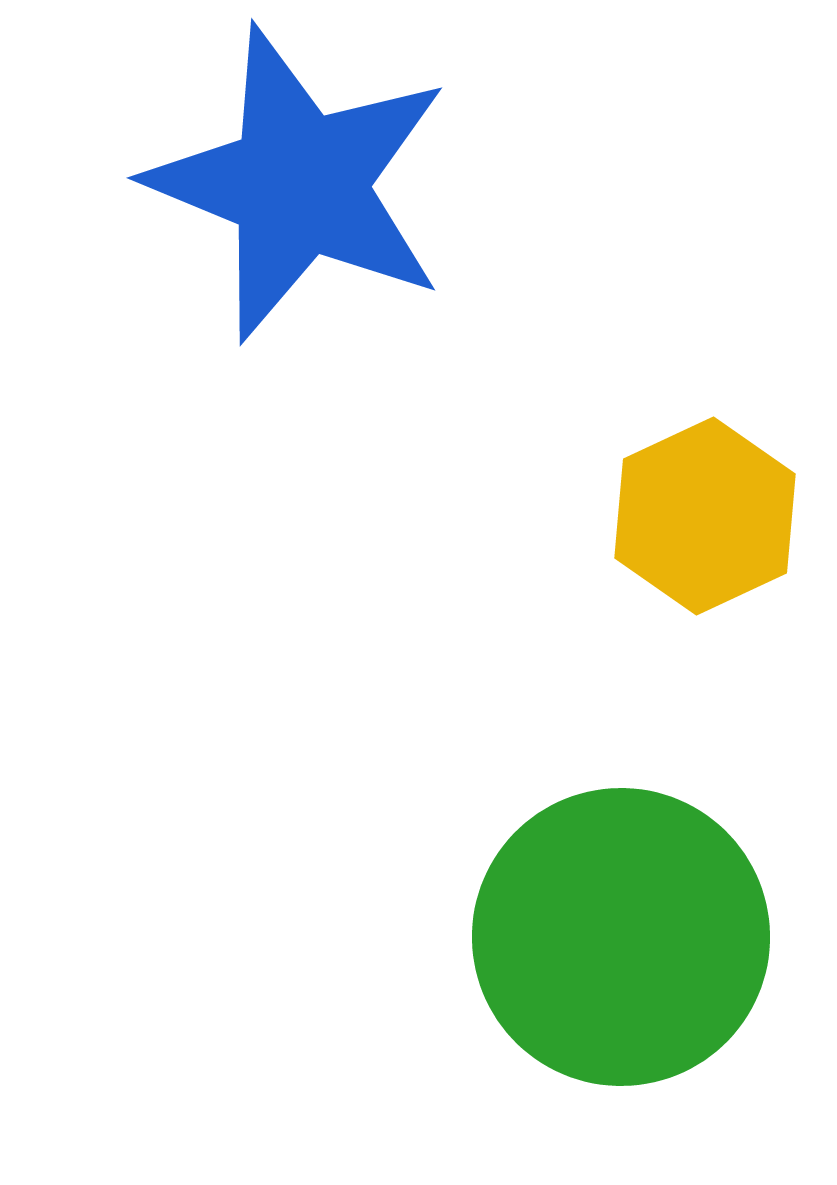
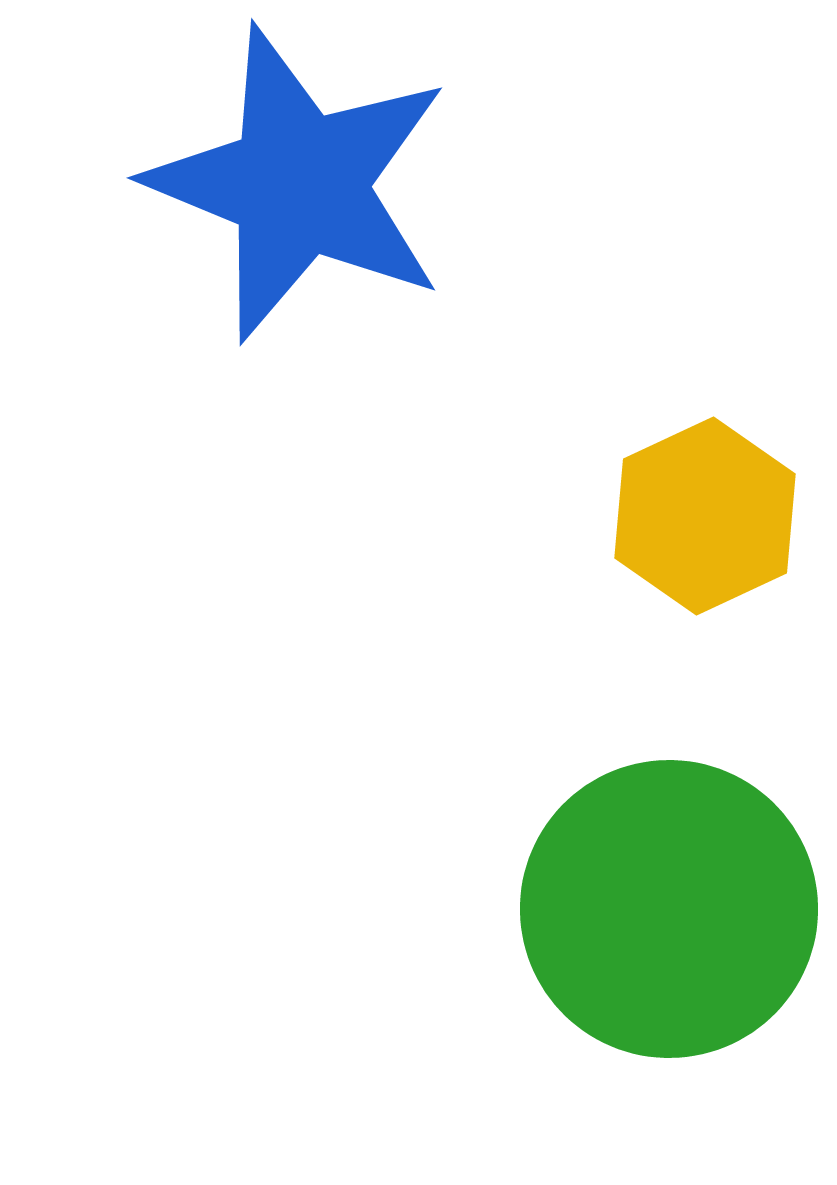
green circle: moved 48 px right, 28 px up
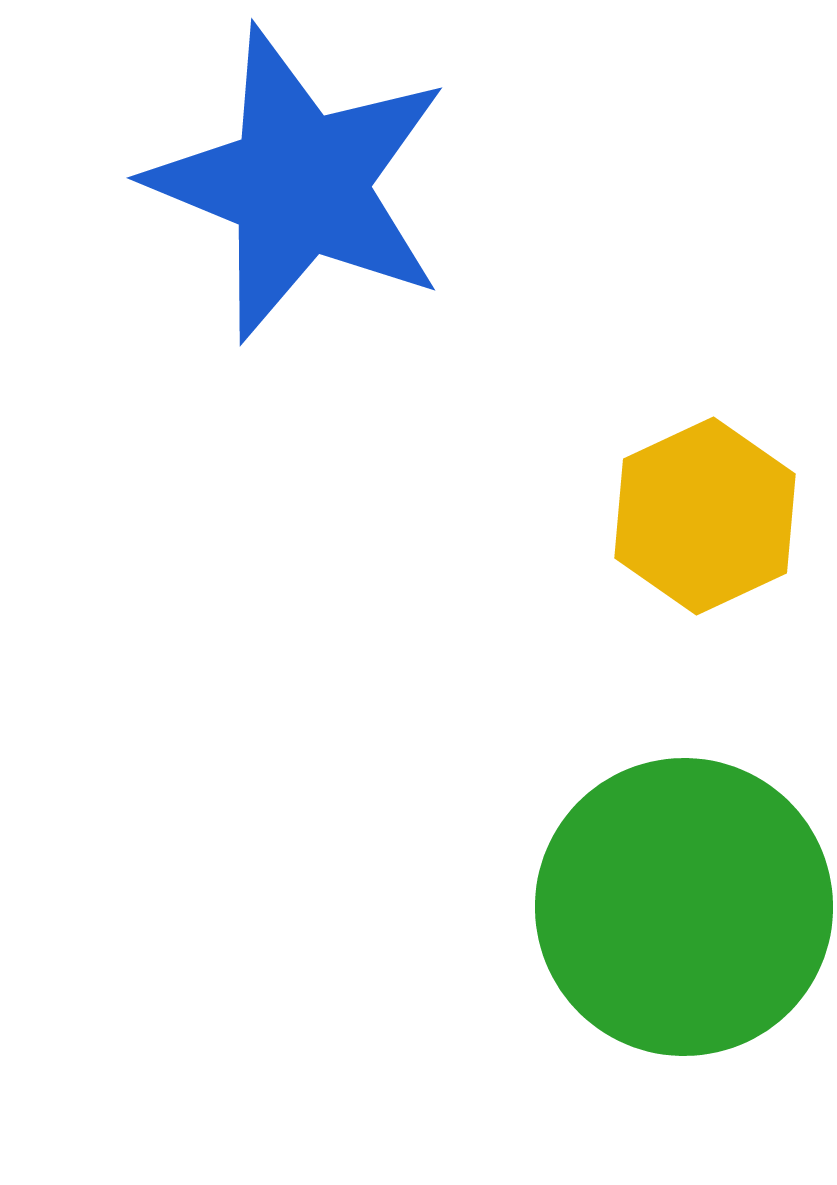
green circle: moved 15 px right, 2 px up
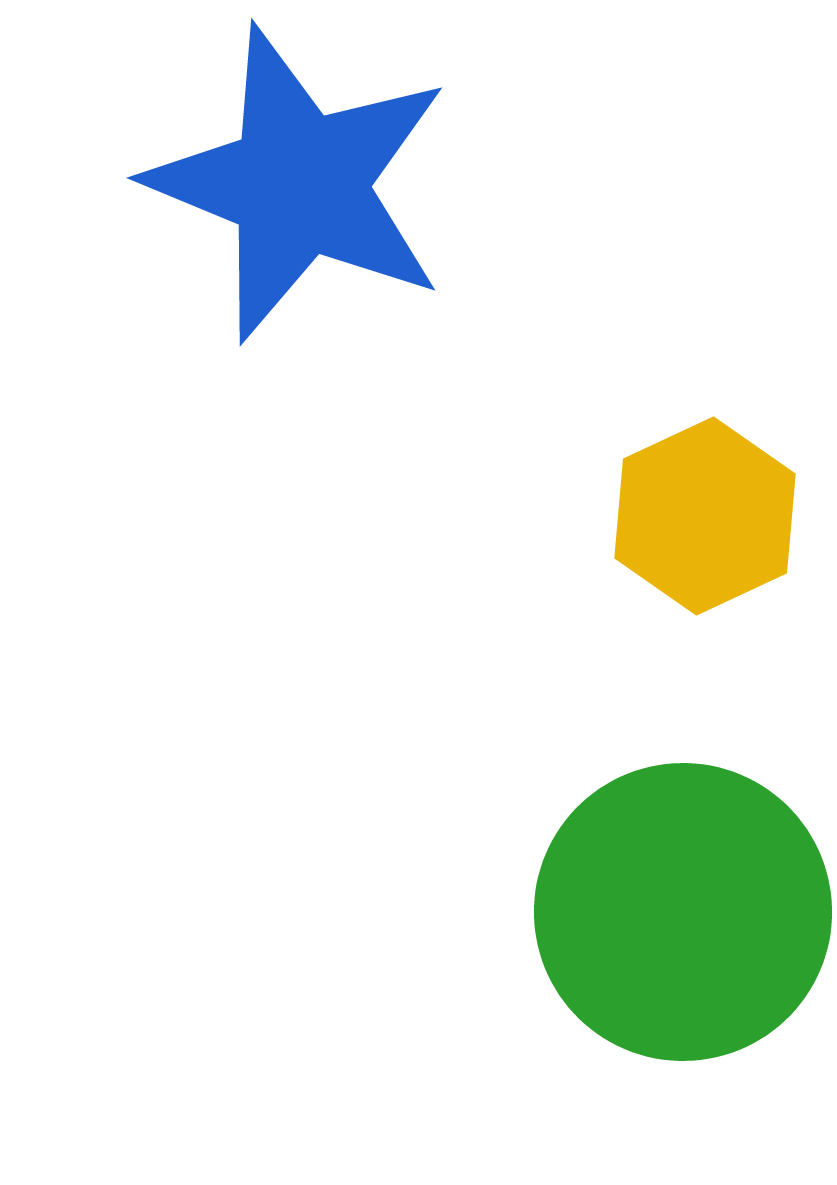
green circle: moved 1 px left, 5 px down
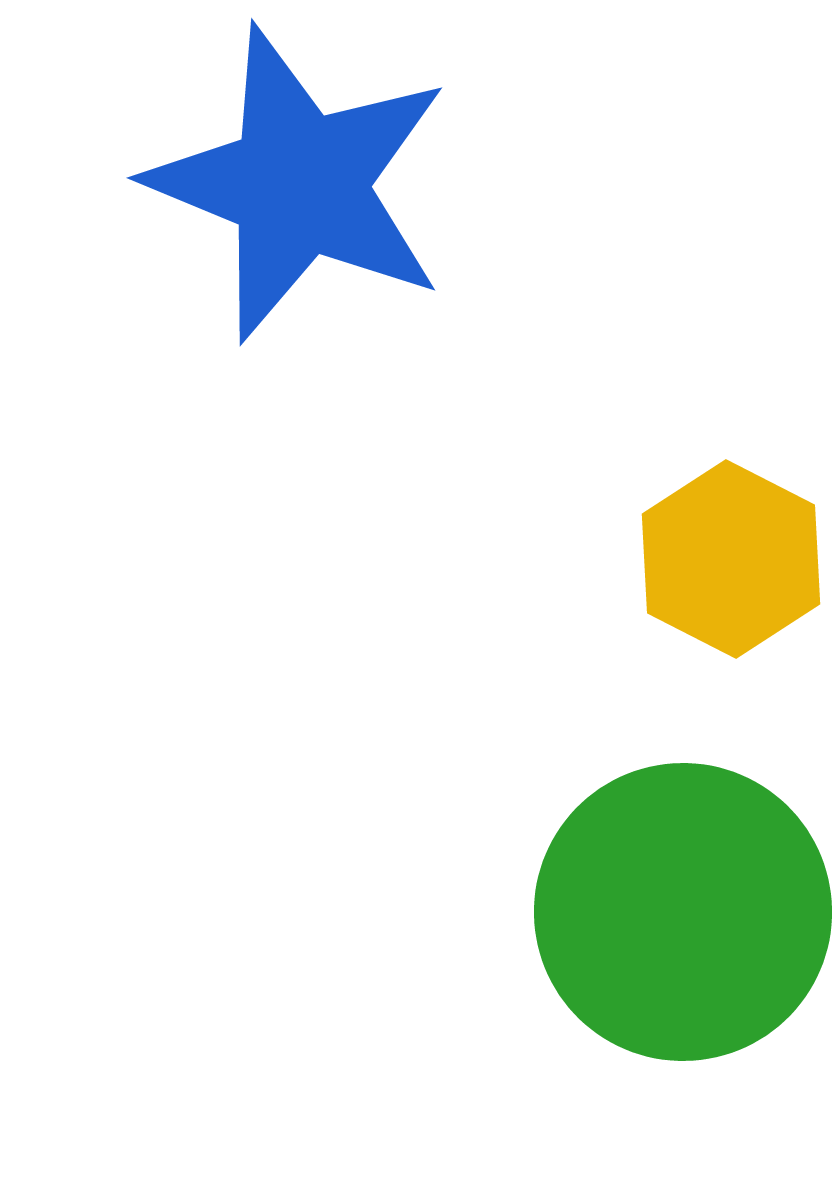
yellow hexagon: moved 26 px right, 43 px down; rotated 8 degrees counterclockwise
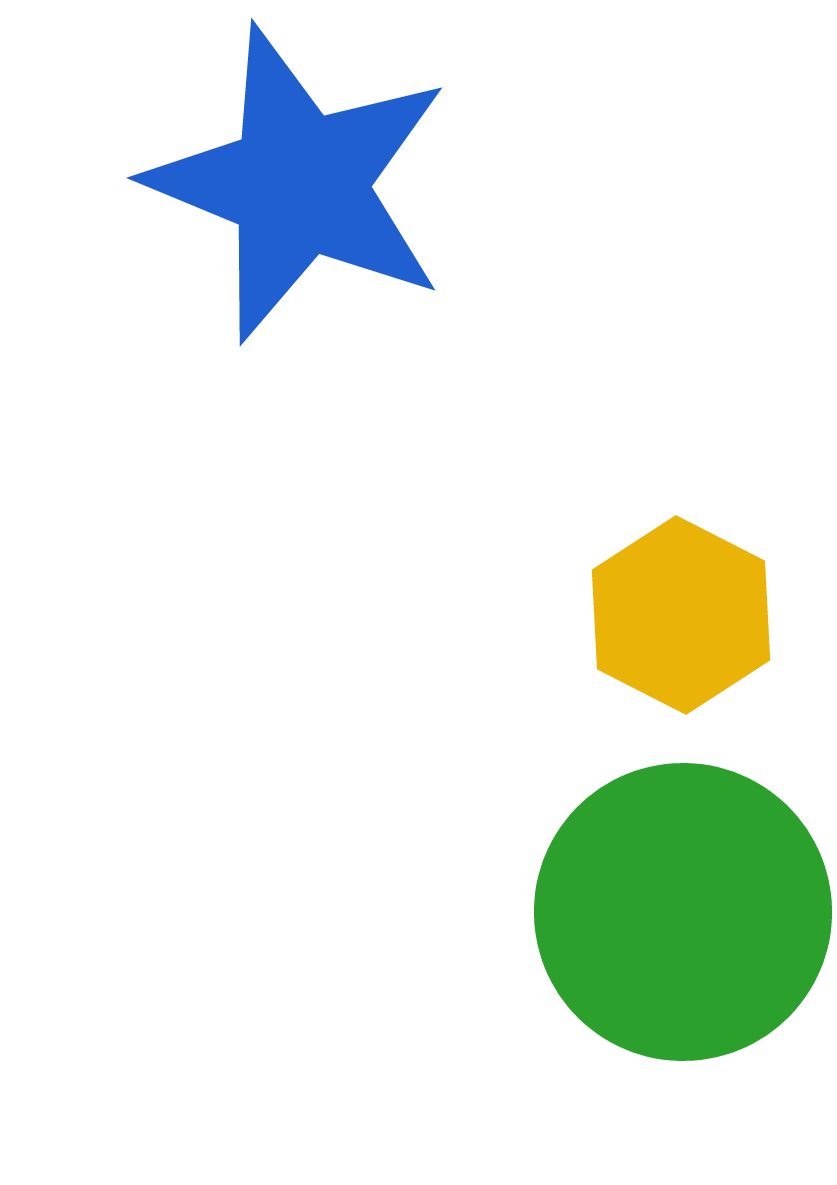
yellow hexagon: moved 50 px left, 56 px down
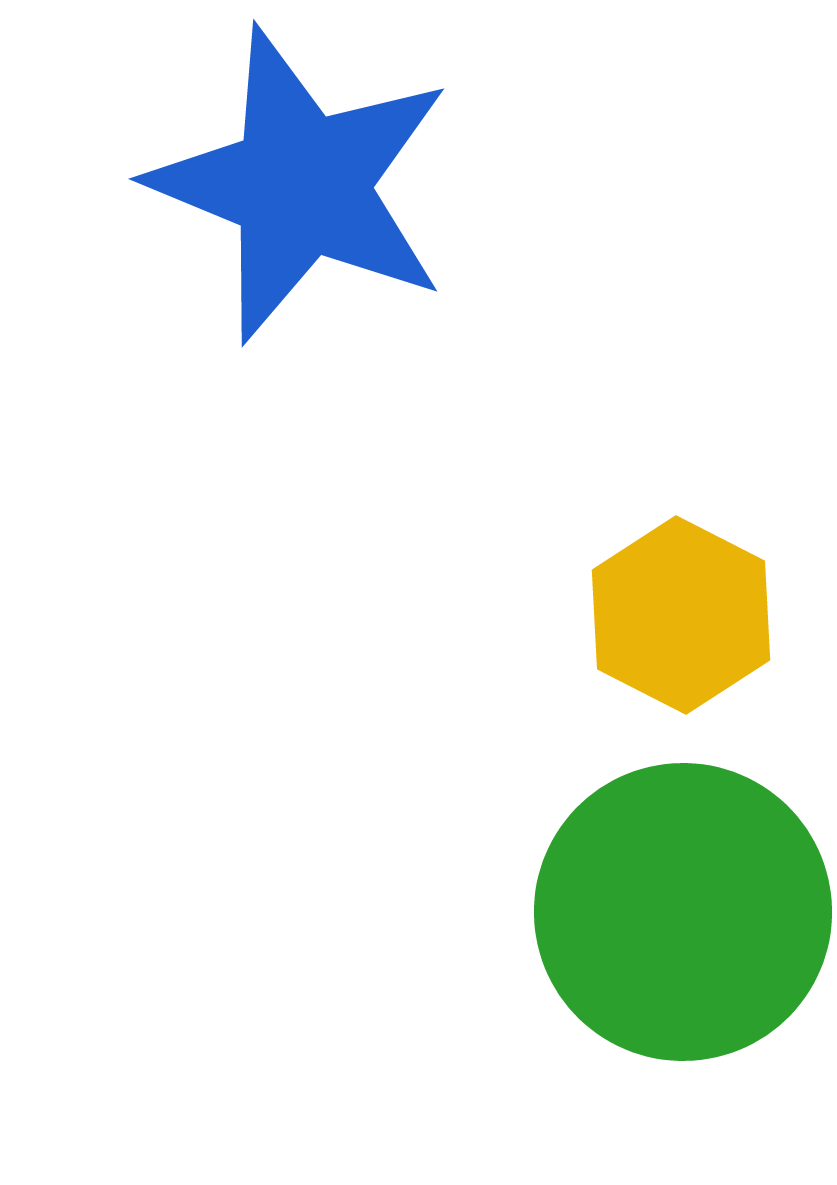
blue star: moved 2 px right, 1 px down
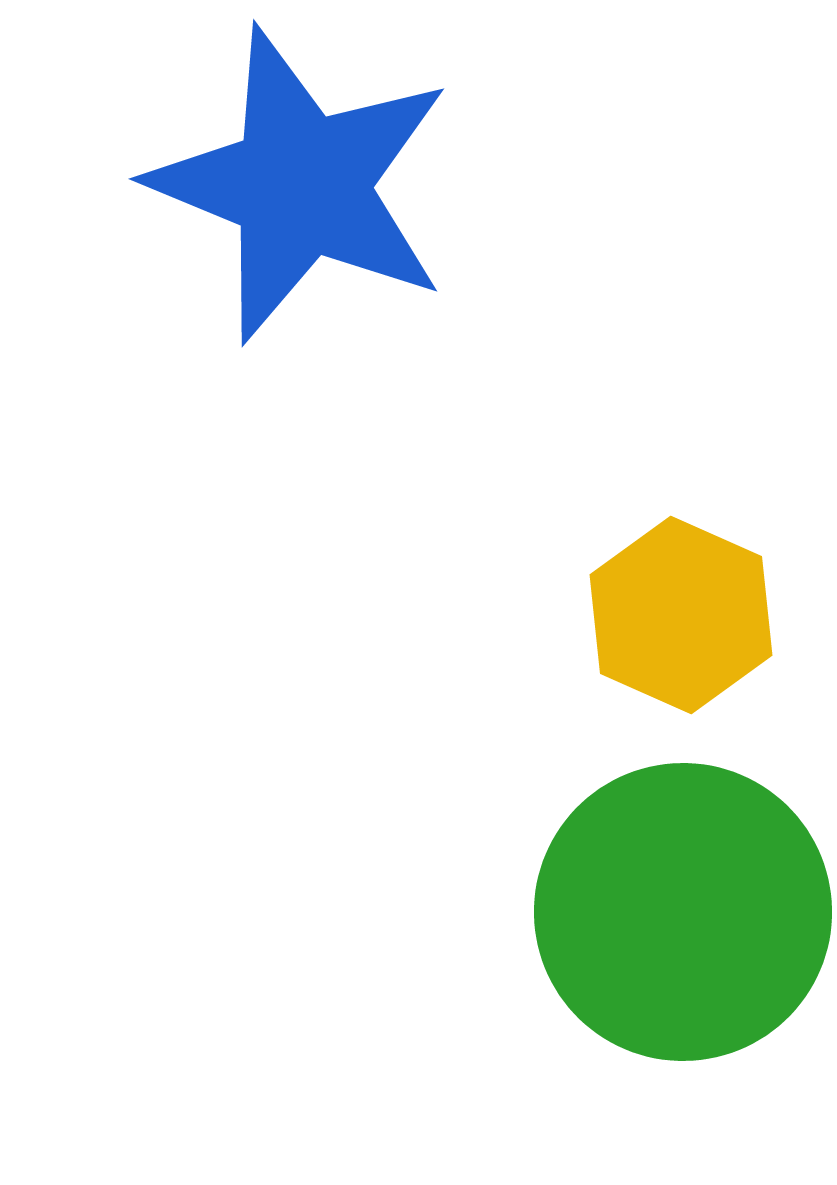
yellow hexagon: rotated 3 degrees counterclockwise
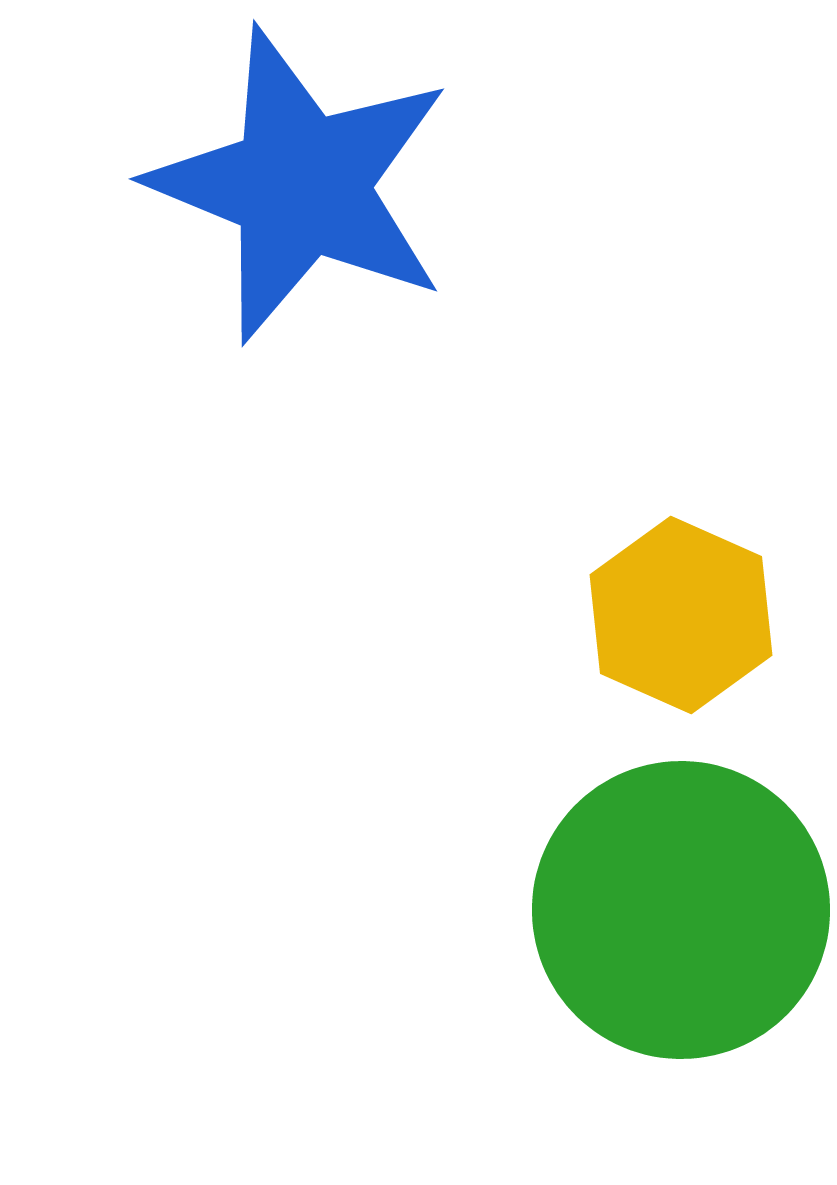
green circle: moved 2 px left, 2 px up
